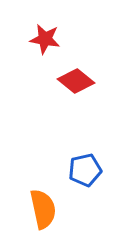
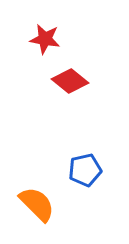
red diamond: moved 6 px left
orange semicircle: moved 6 px left, 5 px up; rotated 33 degrees counterclockwise
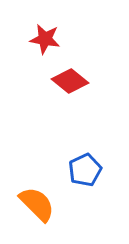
blue pentagon: rotated 12 degrees counterclockwise
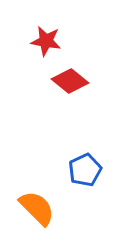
red star: moved 1 px right, 2 px down
orange semicircle: moved 4 px down
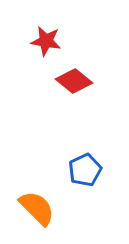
red diamond: moved 4 px right
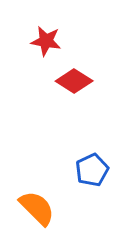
red diamond: rotated 6 degrees counterclockwise
blue pentagon: moved 7 px right
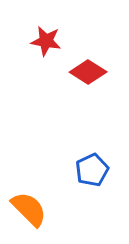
red diamond: moved 14 px right, 9 px up
orange semicircle: moved 8 px left, 1 px down
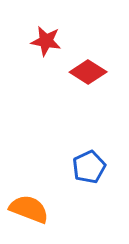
blue pentagon: moved 3 px left, 3 px up
orange semicircle: rotated 24 degrees counterclockwise
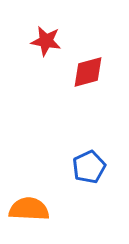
red diamond: rotated 48 degrees counterclockwise
orange semicircle: rotated 18 degrees counterclockwise
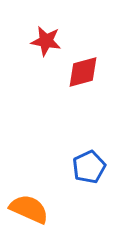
red diamond: moved 5 px left
orange semicircle: rotated 21 degrees clockwise
